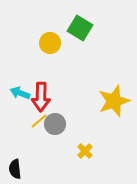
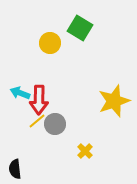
red arrow: moved 2 px left, 3 px down
yellow line: moved 2 px left
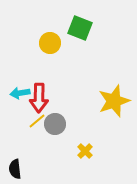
green square: rotated 10 degrees counterclockwise
cyan arrow: rotated 30 degrees counterclockwise
red arrow: moved 2 px up
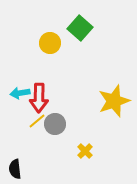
green square: rotated 20 degrees clockwise
